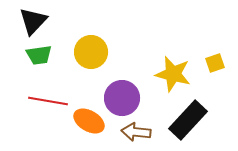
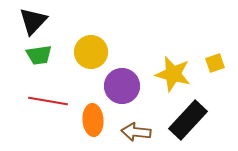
purple circle: moved 12 px up
orange ellipse: moved 4 px right, 1 px up; rotated 56 degrees clockwise
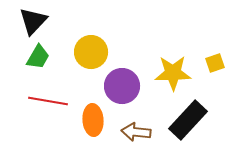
green trapezoid: moved 1 px left, 2 px down; rotated 52 degrees counterclockwise
yellow star: moved 1 px up; rotated 15 degrees counterclockwise
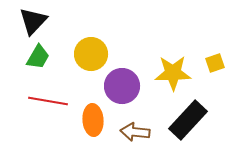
yellow circle: moved 2 px down
brown arrow: moved 1 px left
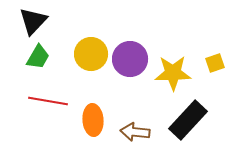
purple circle: moved 8 px right, 27 px up
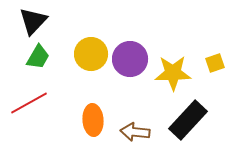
red line: moved 19 px left, 2 px down; rotated 39 degrees counterclockwise
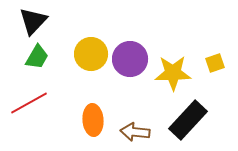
green trapezoid: moved 1 px left
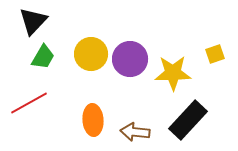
green trapezoid: moved 6 px right
yellow square: moved 9 px up
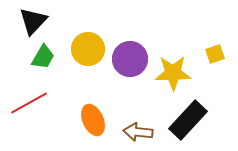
yellow circle: moved 3 px left, 5 px up
orange ellipse: rotated 20 degrees counterclockwise
brown arrow: moved 3 px right
